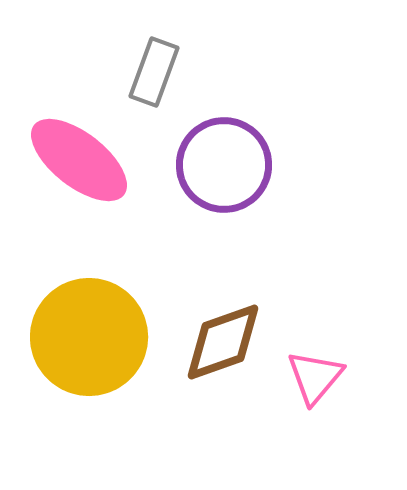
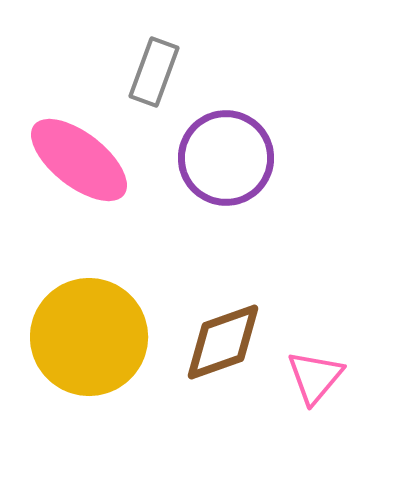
purple circle: moved 2 px right, 7 px up
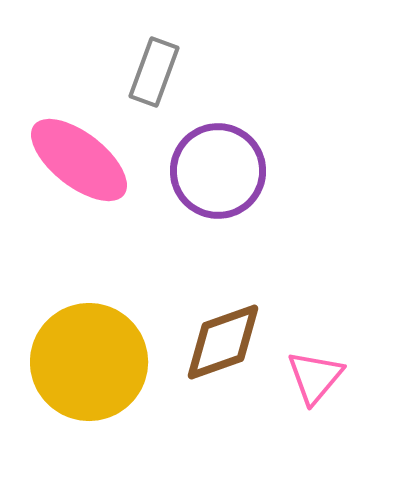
purple circle: moved 8 px left, 13 px down
yellow circle: moved 25 px down
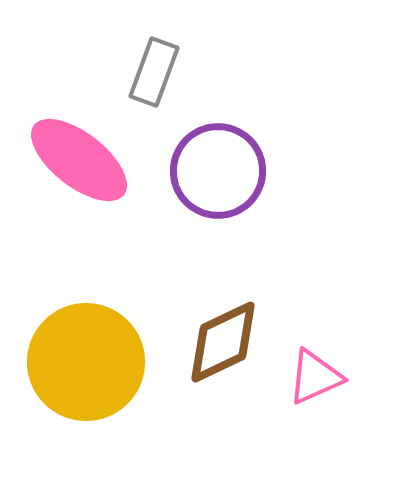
brown diamond: rotated 6 degrees counterclockwise
yellow circle: moved 3 px left
pink triangle: rotated 26 degrees clockwise
